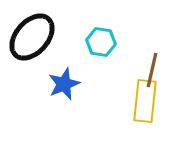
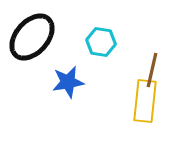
blue star: moved 4 px right, 2 px up; rotated 12 degrees clockwise
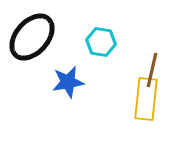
yellow rectangle: moved 1 px right, 2 px up
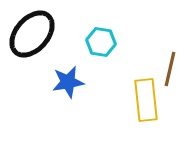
black ellipse: moved 3 px up
brown line: moved 18 px right, 1 px up
yellow rectangle: moved 1 px down; rotated 12 degrees counterclockwise
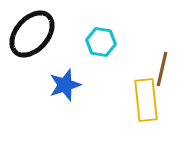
brown line: moved 8 px left
blue star: moved 3 px left, 3 px down; rotated 8 degrees counterclockwise
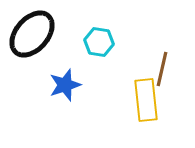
cyan hexagon: moved 2 px left
